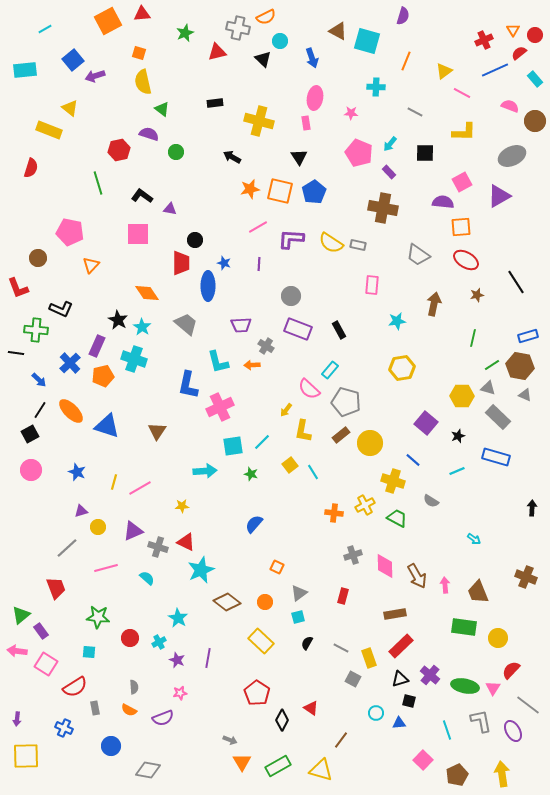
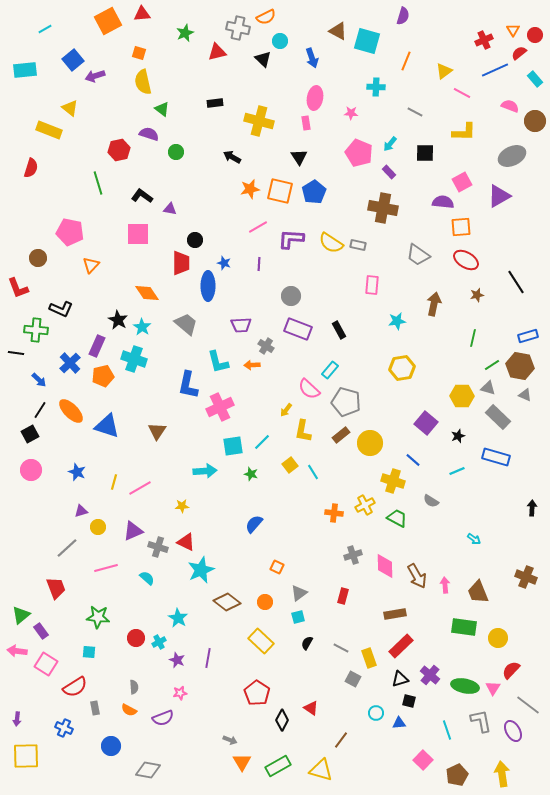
red circle at (130, 638): moved 6 px right
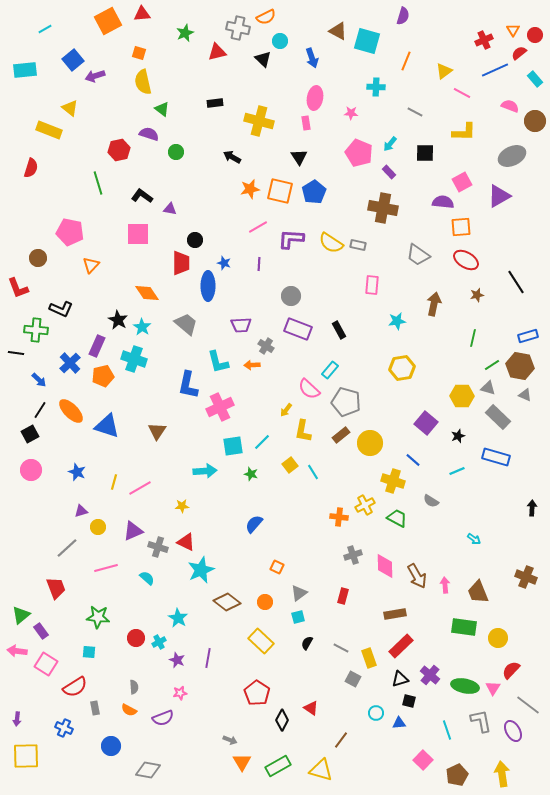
orange cross at (334, 513): moved 5 px right, 4 px down
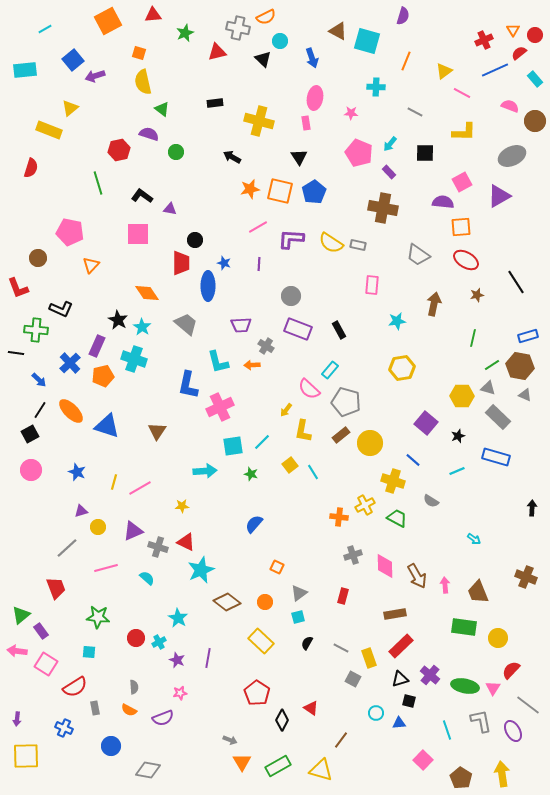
red triangle at (142, 14): moved 11 px right, 1 px down
yellow triangle at (70, 108): rotated 42 degrees clockwise
brown pentagon at (457, 775): moved 4 px right, 3 px down; rotated 15 degrees counterclockwise
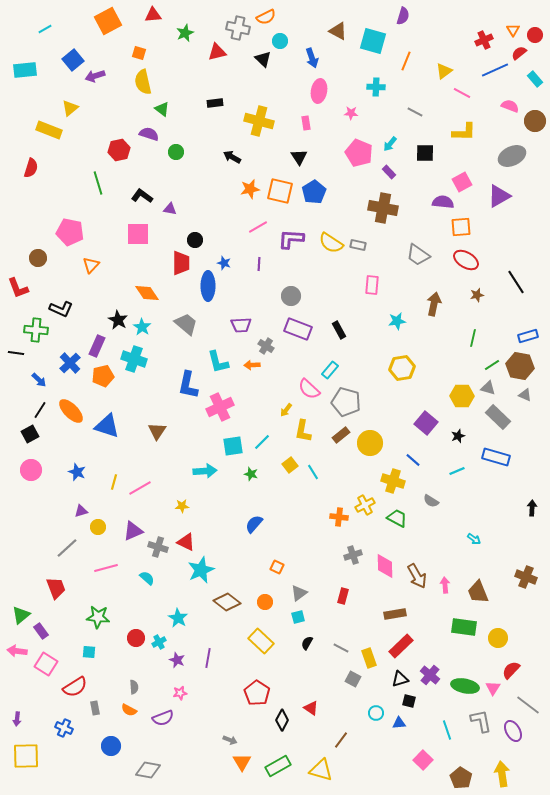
cyan square at (367, 41): moved 6 px right
pink ellipse at (315, 98): moved 4 px right, 7 px up
